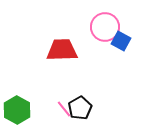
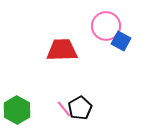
pink circle: moved 1 px right, 1 px up
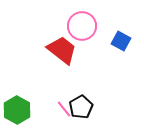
pink circle: moved 24 px left
red trapezoid: rotated 40 degrees clockwise
black pentagon: moved 1 px right, 1 px up
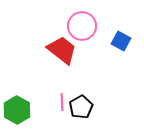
pink line: moved 2 px left, 7 px up; rotated 36 degrees clockwise
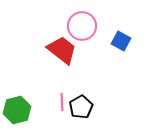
green hexagon: rotated 16 degrees clockwise
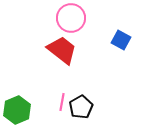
pink circle: moved 11 px left, 8 px up
blue square: moved 1 px up
pink line: rotated 12 degrees clockwise
green hexagon: rotated 8 degrees counterclockwise
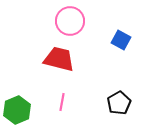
pink circle: moved 1 px left, 3 px down
red trapezoid: moved 3 px left, 9 px down; rotated 24 degrees counterclockwise
black pentagon: moved 38 px right, 4 px up
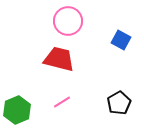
pink circle: moved 2 px left
pink line: rotated 48 degrees clockwise
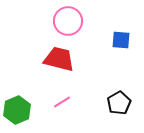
blue square: rotated 24 degrees counterclockwise
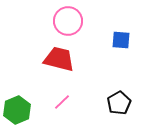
pink line: rotated 12 degrees counterclockwise
